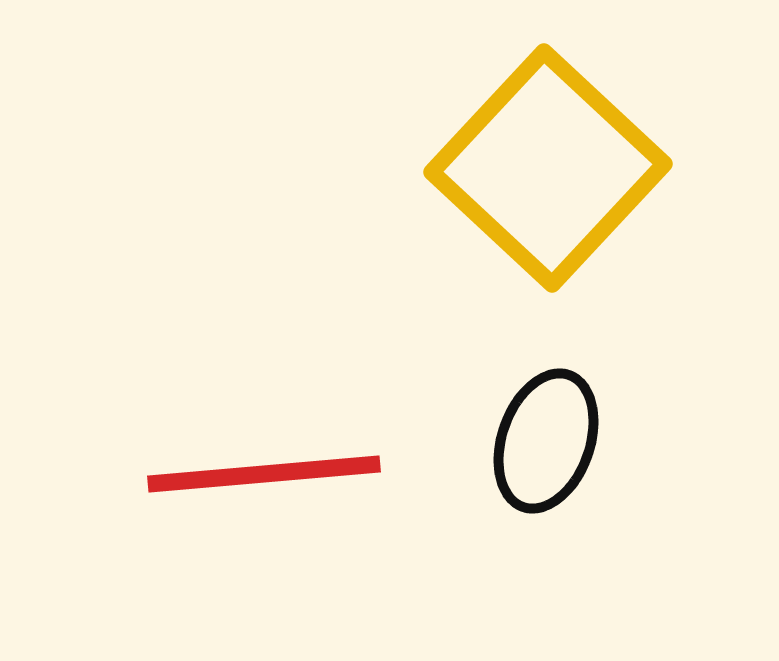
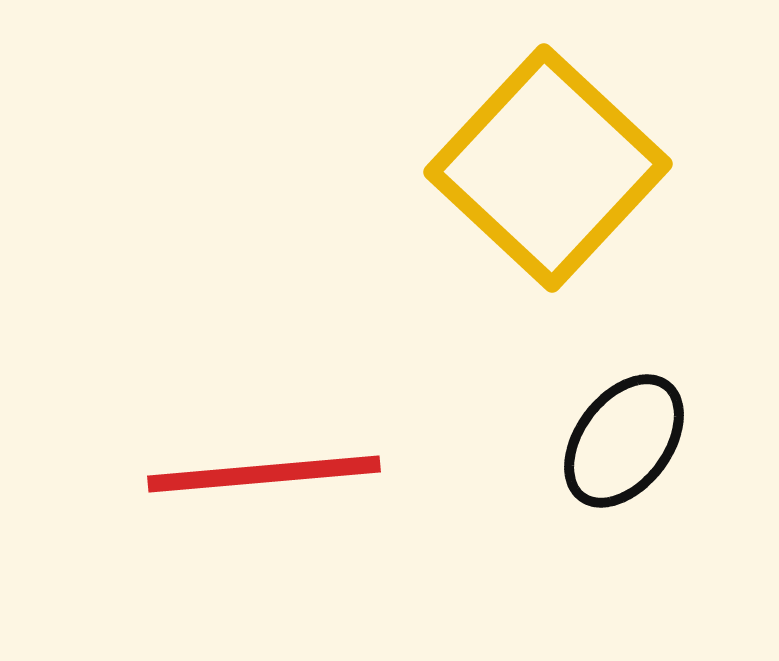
black ellipse: moved 78 px right; rotated 18 degrees clockwise
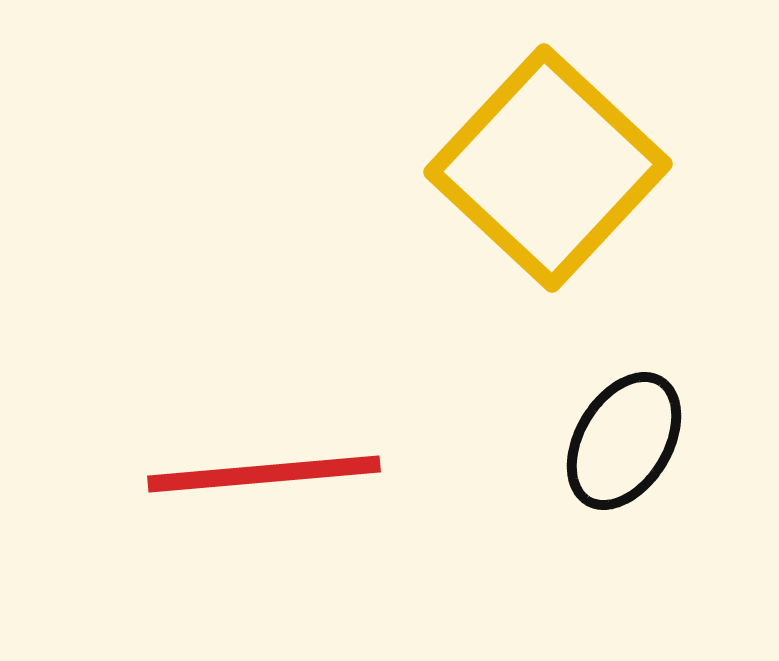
black ellipse: rotated 6 degrees counterclockwise
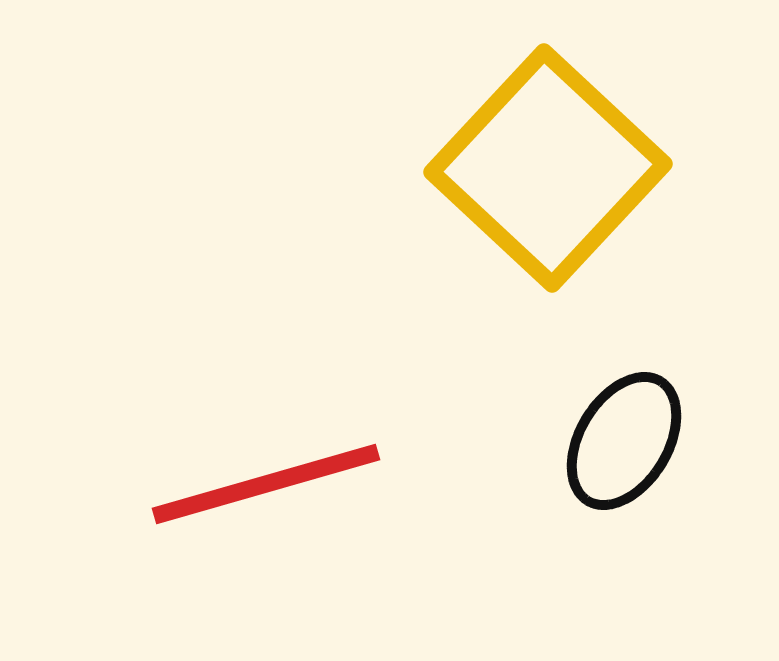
red line: moved 2 px right, 10 px down; rotated 11 degrees counterclockwise
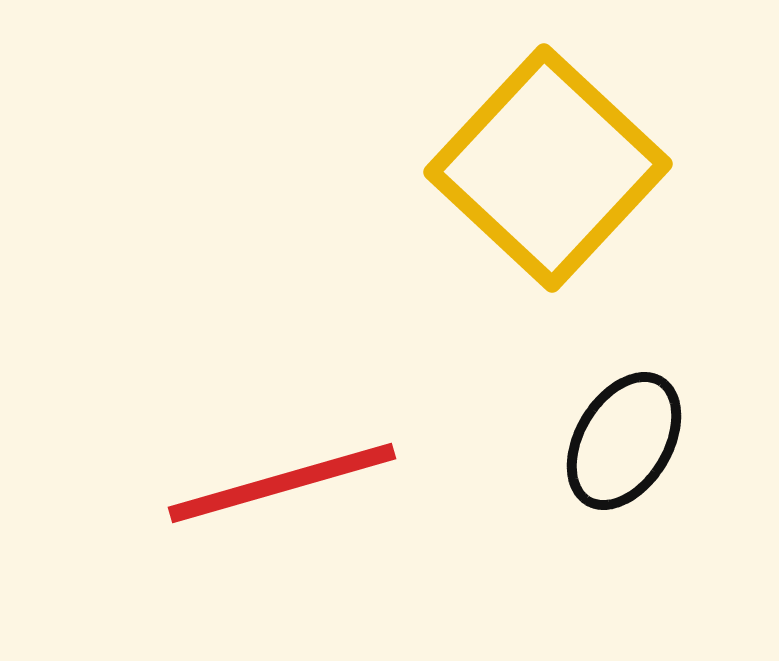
red line: moved 16 px right, 1 px up
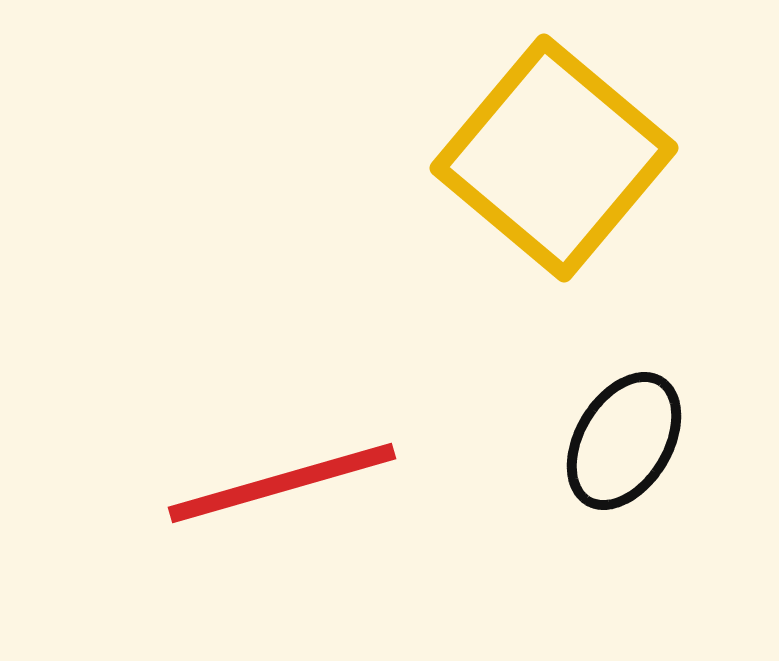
yellow square: moved 6 px right, 10 px up; rotated 3 degrees counterclockwise
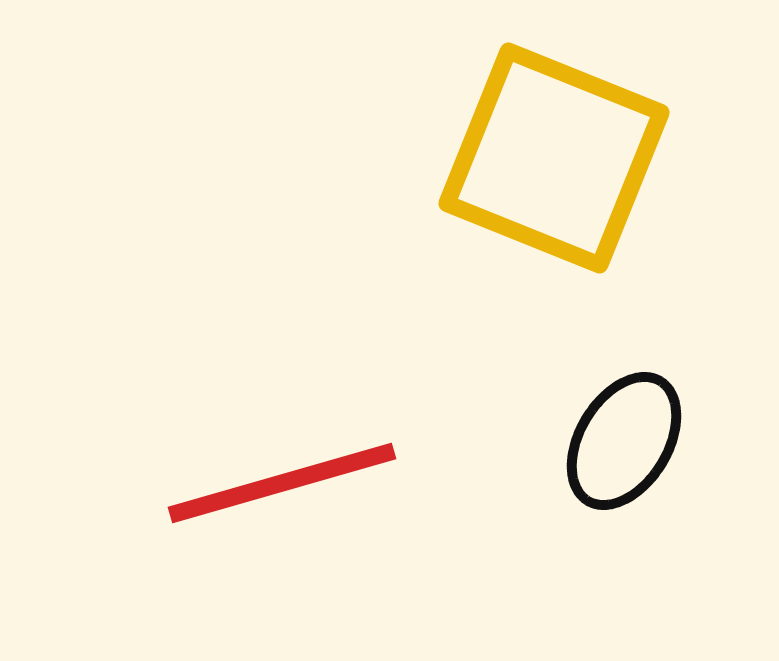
yellow square: rotated 18 degrees counterclockwise
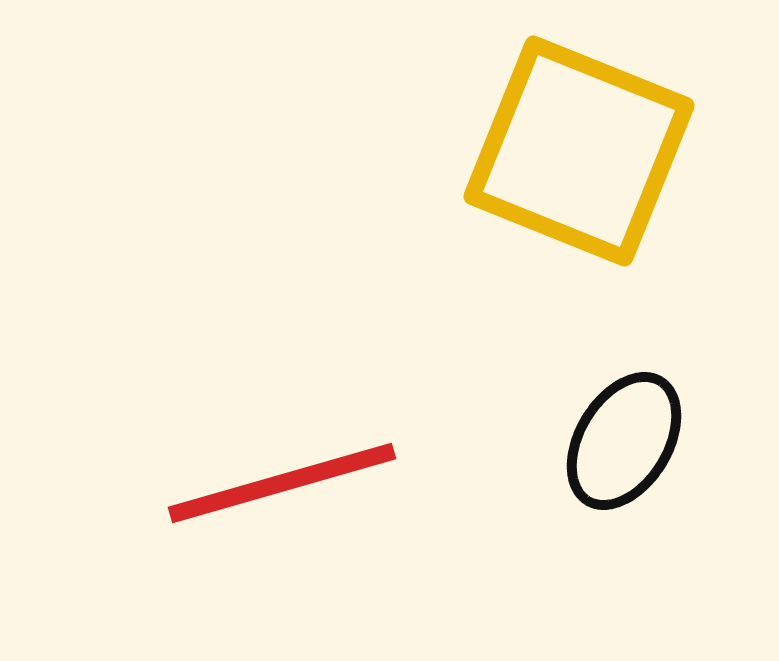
yellow square: moved 25 px right, 7 px up
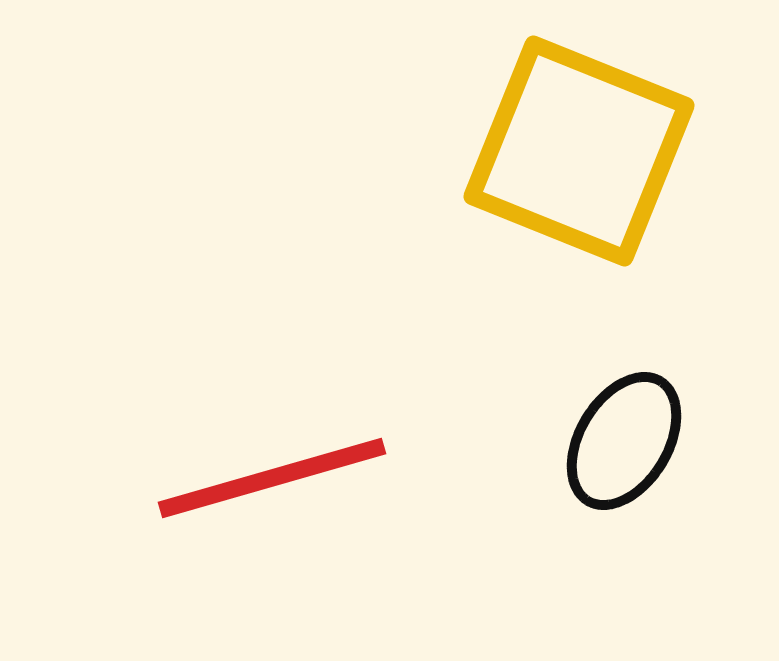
red line: moved 10 px left, 5 px up
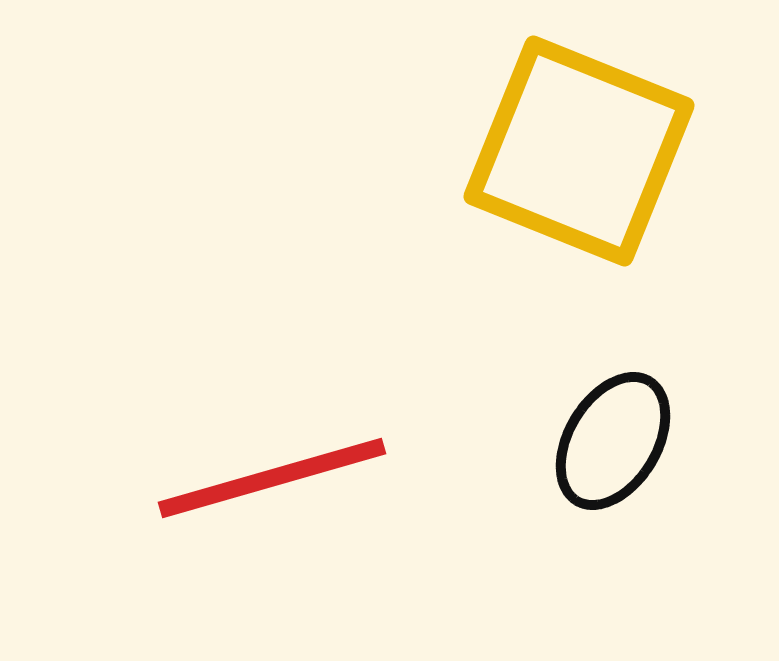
black ellipse: moved 11 px left
